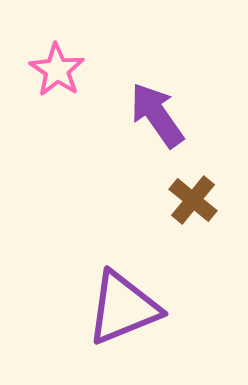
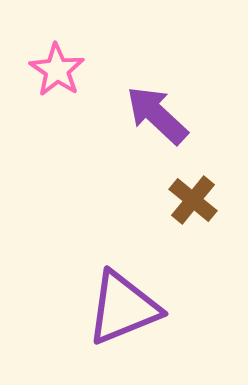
purple arrow: rotated 12 degrees counterclockwise
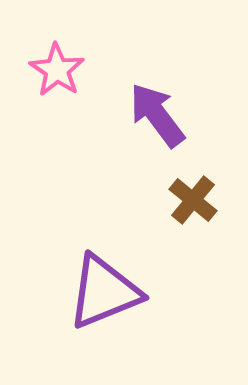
purple arrow: rotated 10 degrees clockwise
purple triangle: moved 19 px left, 16 px up
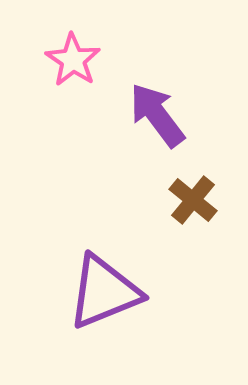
pink star: moved 16 px right, 10 px up
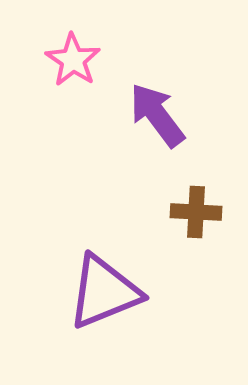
brown cross: moved 3 px right, 12 px down; rotated 36 degrees counterclockwise
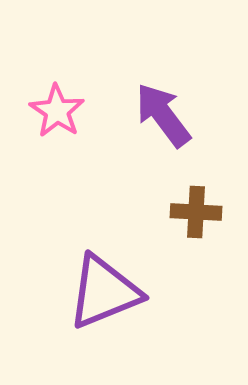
pink star: moved 16 px left, 51 px down
purple arrow: moved 6 px right
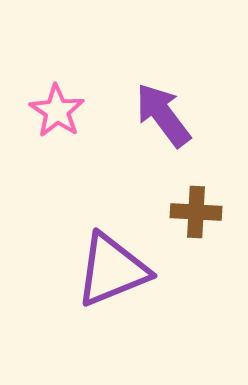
purple triangle: moved 8 px right, 22 px up
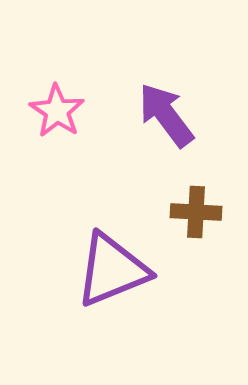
purple arrow: moved 3 px right
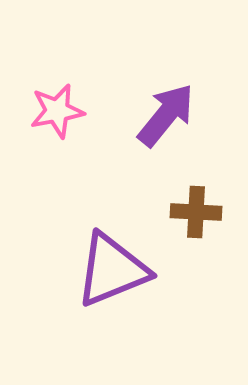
pink star: rotated 28 degrees clockwise
purple arrow: rotated 76 degrees clockwise
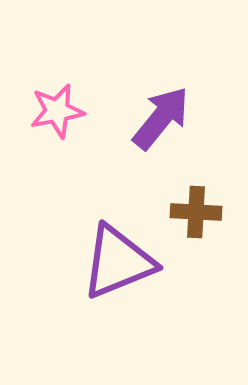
purple arrow: moved 5 px left, 3 px down
purple triangle: moved 6 px right, 8 px up
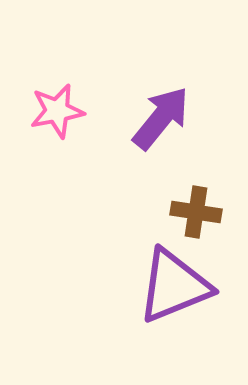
brown cross: rotated 6 degrees clockwise
purple triangle: moved 56 px right, 24 px down
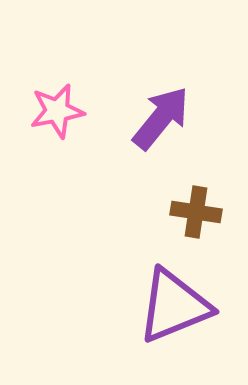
purple triangle: moved 20 px down
